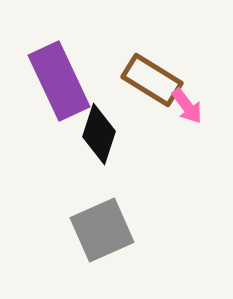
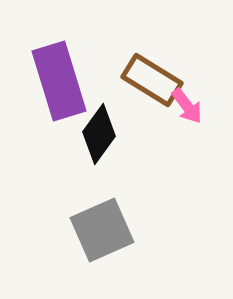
purple rectangle: rotated 8 degrees clockwise
black diamond: rotated 18 degrees clockwise
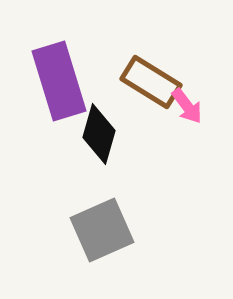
brown rectangle: moved 1 px left, 2 px down
black diamond: rotated 20 degrees counterclockwise
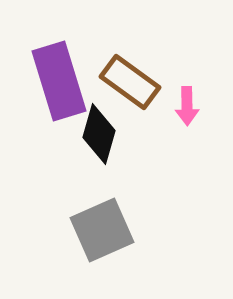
brown rectangle: moved 21 px left; rotated 4 degrees clockwise
pink arrow: rotated 36 degrees clockwise
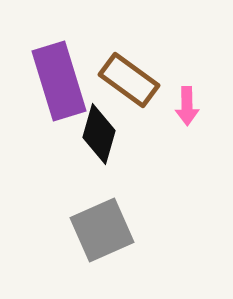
brown rectangle: moved 1 px left, 2 px up
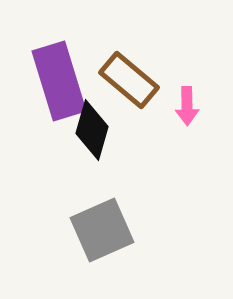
brown rectangle: rotated 4 degrees clockwise
black diamond: moved 7 px left, 4 px up
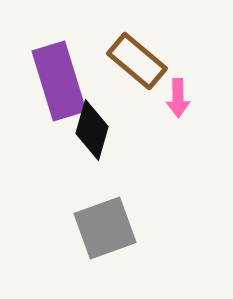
brown rectangle: moved 8 px right, 19 px up
pink arrow: moved 9 px left, 8 px up
gray square: moved 3 px right, 2 px up; rotated 4 degrees clockwise
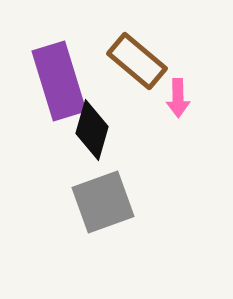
gray square: moved 2 px left, 26 px up
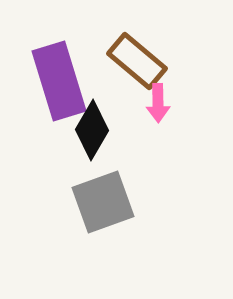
pink arrow: moved 20 px left, 5 px down
black diamond: rotated 14 degrees clockwise
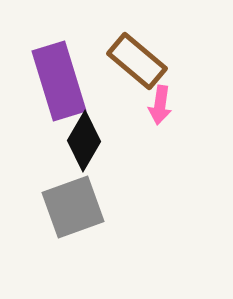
pink arrow: moved 2 px right, 2 px down; rotated 9 degrees clockwise
black diamond: moved 8 px left, 11 px down
gray square: moved 30 px left, 5 px down
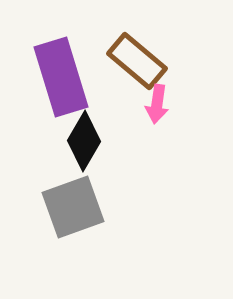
purple rectangle: moved 2 px right, 4 px up
pink arrow: moved 3 px left, 1 px up
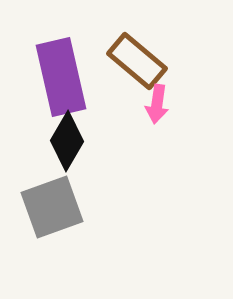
purple rectangle: rotated 4 degrees clockwise
black diamond: moved 17 px left
gray square: moved 21 px left
